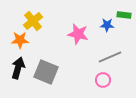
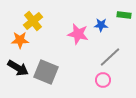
blue star: moved 6 px left
gray line: rotated 20 degrees counterclockwise
black arrow: rotated 105 degrees clockwise
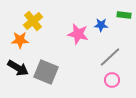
pink circle: moved 9 px right
